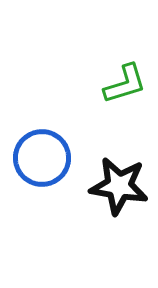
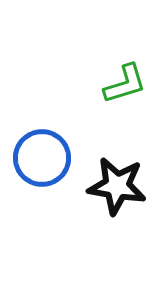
black star: moved 2 px left
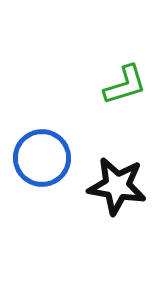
green L-shape: moved 1 px down
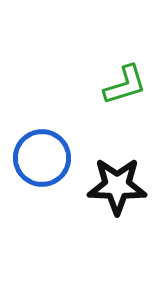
black star: rotated 8 degrees counterclockwise
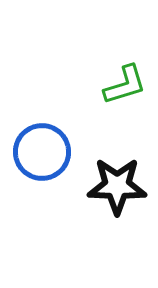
blue circle: moved 6 px up
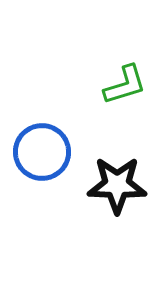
black star: moved 1 px up
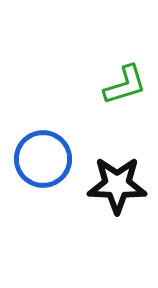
blue circle: moved 1 px right, 7 px down
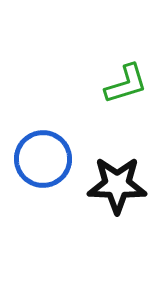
green L-shape: moved 1 px right, 1 px up
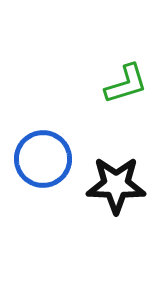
black star: moved 1 px left
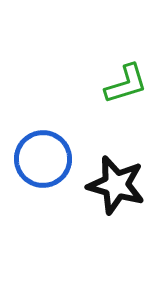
black star: rotated 14 degrees clockwise
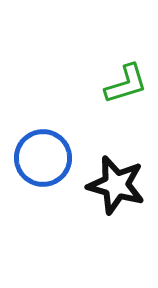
blue circle: moved 1 px up
